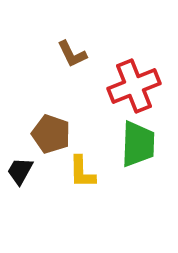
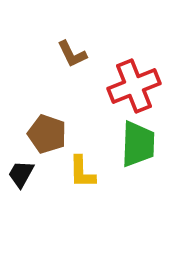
brown pentagon: moved 4 px left
black trapezoid: moved 1 px right, 3 px down
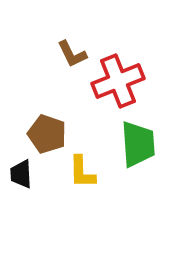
red cross: moved 16 px left, 5 px up
green trapezoid: rotated 6 degrees counterclockwise
black trapezoid: rotated 32 degrees counterclockwise
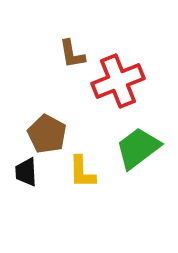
brown L-shape: rotated 16 degrees clockwise
brown pentagon: rotated 9 degrees clockwise
green trapezoid: moved 4 px down; rotated 123 degrees counterclockwise
black trapezoid: moved 5 px right, 2 px up
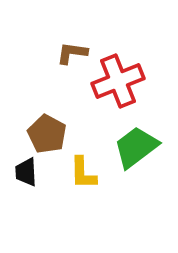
brown L-shape: moved 1 px up; rotated 108 degrees clockwise
green trapezoid: moved 2 px left, 1 px up
yellow L-shape: moved 1 px right, 1 px down
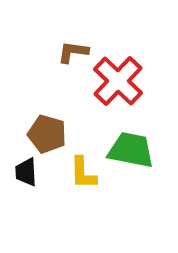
brown L-shape: moved 1 px right, 1 px up
red cross: rotated 24 degrees counterclockwise
brown pentagon: rotated 12 degrees counterclockwise
green trapezoid: moved 5 px left, 3 px down; rotated 48 degrees clockwise
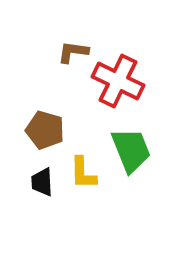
red cross: rotated 18 degrees counterclockwise
brown pentagon: moved 2 px left, 4 px up
green trapezoid: rotated 57 degrees clockwise
black trapezoid: moved 16 px right, 10 px down
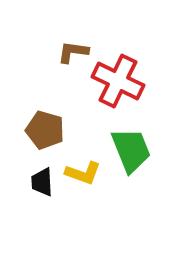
yellow L-shape: rotated 69 degrees counterclockwise
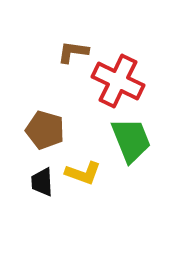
green trapezoid: moved 10 px up
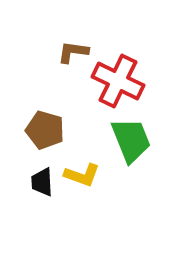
yellow L-shape: moved 1 px left, 2 px down
